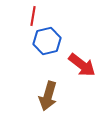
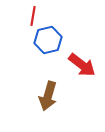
blue hexagon: moved 1 px right, 1 px up
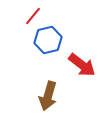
red line: rotated 30 degrees clockwise
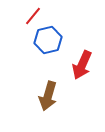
red arrow: rotated 76 degrees clockwise
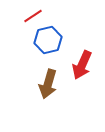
red line: rotated 18 degrees clockwise
brown arrow: moved 12 px up
